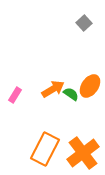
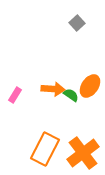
gray square: moved 7 px left
orange arrow: rotated 35 degrees clockwise
green semicircle: moved 1 px down
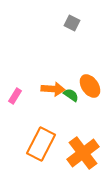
gray square: moved 5 px left; rotated 21 degrees counterclockwise
orange ellipse: rotated 70 degrees counterclockwise
pink rectangle: moved 1 px down
orange rectangle: moved 4 px left, 5 px up
